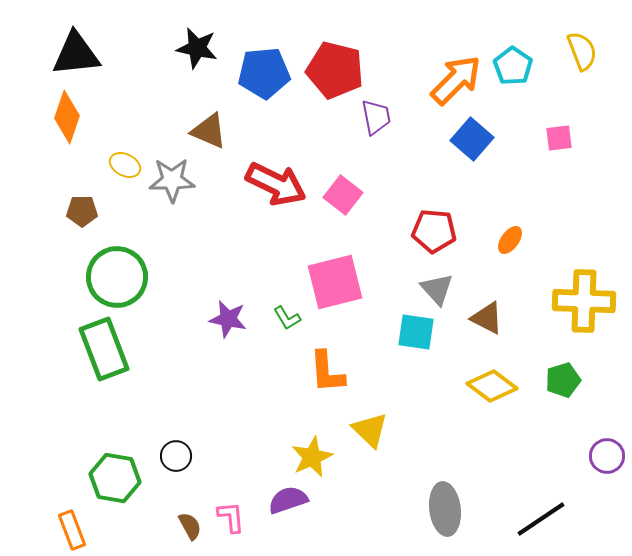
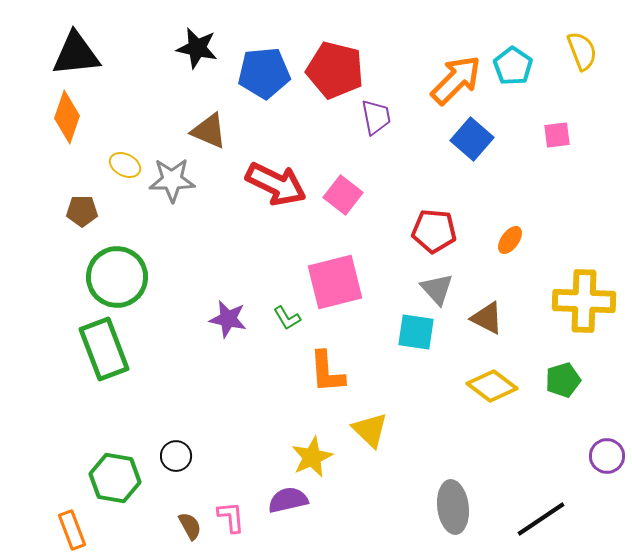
pink square at (559, 138): moved 2 px left, 3 px up
purple semicircle at (288, 500): rotated 6 degrees clockwise
gray ellipse at (445, 509): moved 8 px right, 2 px up
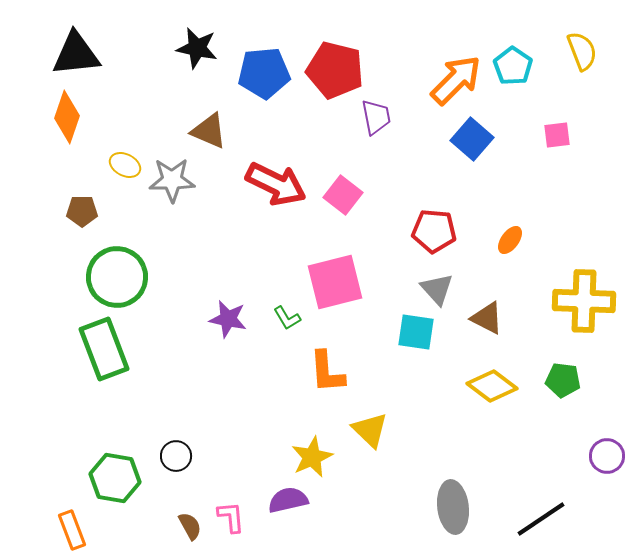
green pentagon at (563, 380): rotated 24 degrees clockwise
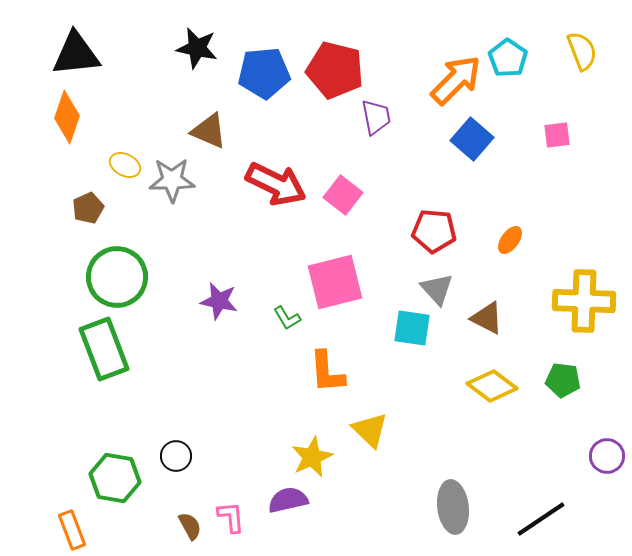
cyan pentagon at (513, 66): moved 5 px left, 8 px up
brown pentagon at (82, 211): moved 6 px right, 3 px up; rotated 24 degrees counterclockwise
purple star at (228, 319): moved 9 px left, 18 px up
cyan square at (416, 332): moved 4 px left, 4 px up
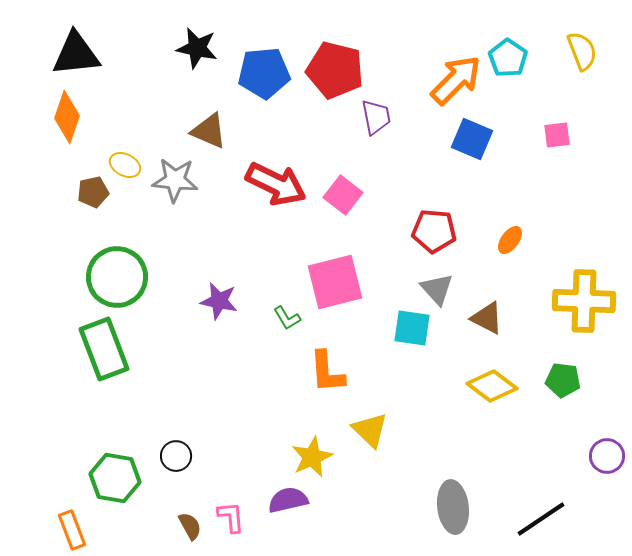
blue square at (472, 139): rotated 18 degrees counterclockwise
gray star at (172, 180): moved 3 px right; rotated 6 degrees clockwise
brown pentagon at (88, 208): moved 5 px right, 16 px up; rotated 12 degrees clockwise
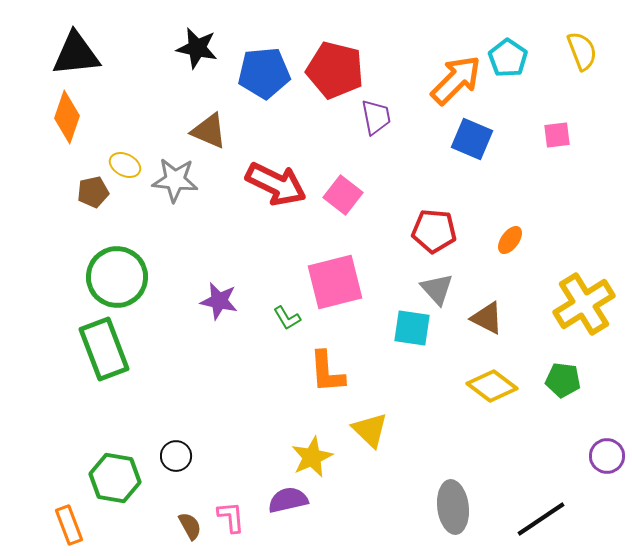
yellow cross at (584, 301): moved 3 px down; rotated 34 degrees counterclockwise
orange rectangle at (72, 530): moved 3 px left, 5 px up
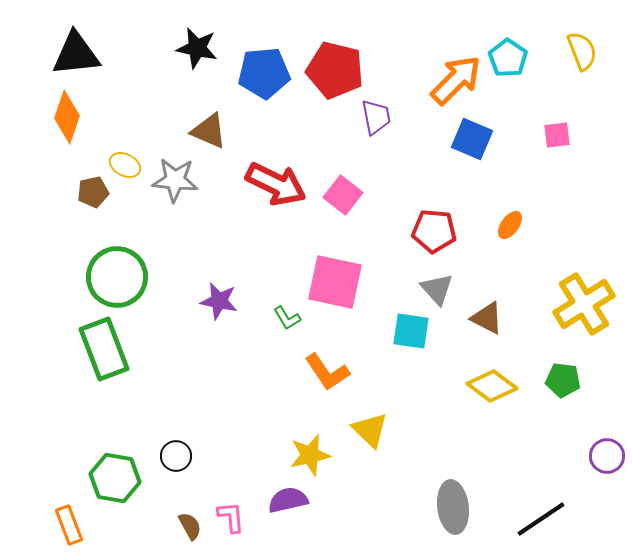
orange ellipse at (510, 240): moved 15 px up
pink square at (335, 282): rotated 26 degrees clockwise
cyan square at (412, 328): moved 1 px left, 3 px down
orange L-shape at (327, 372): rotated 30 degrees counterclockwise
yellow star at (312, 457): moved 2 px left, 2 px up; rotated 12 degrees clockwise
